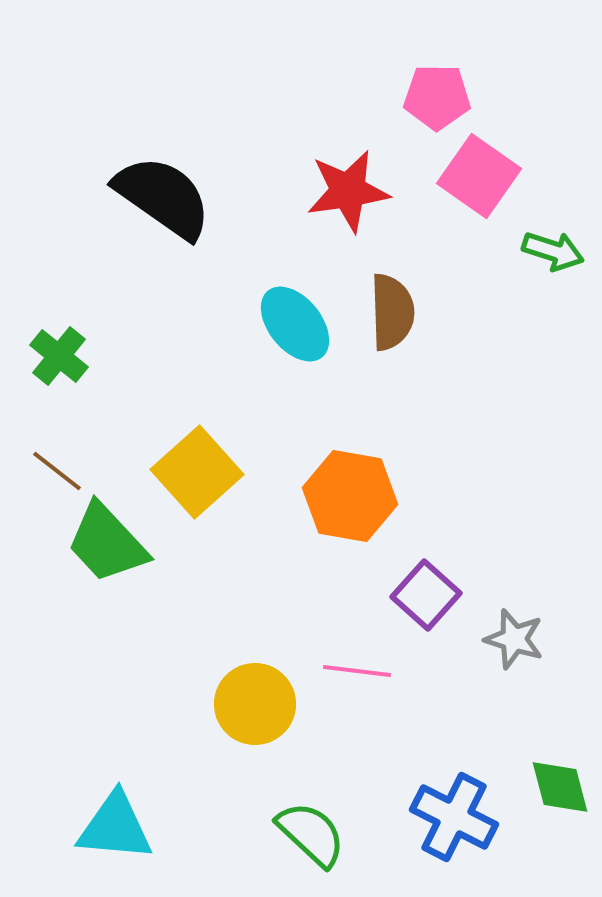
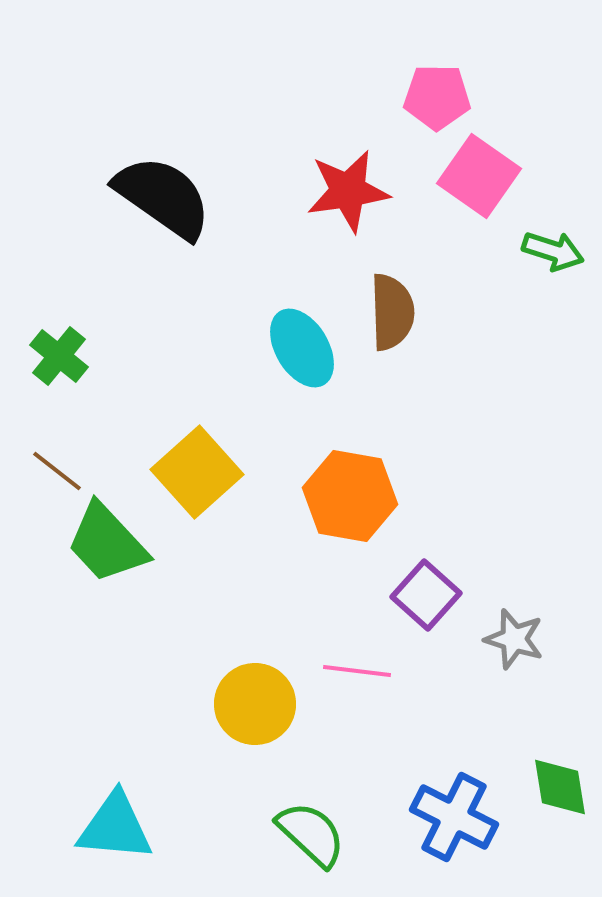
cyan ellipse: moved 7 px right, 24 px down; rotated 8 degrees clockwise
green diamond: rotated 6 degrees clockwise
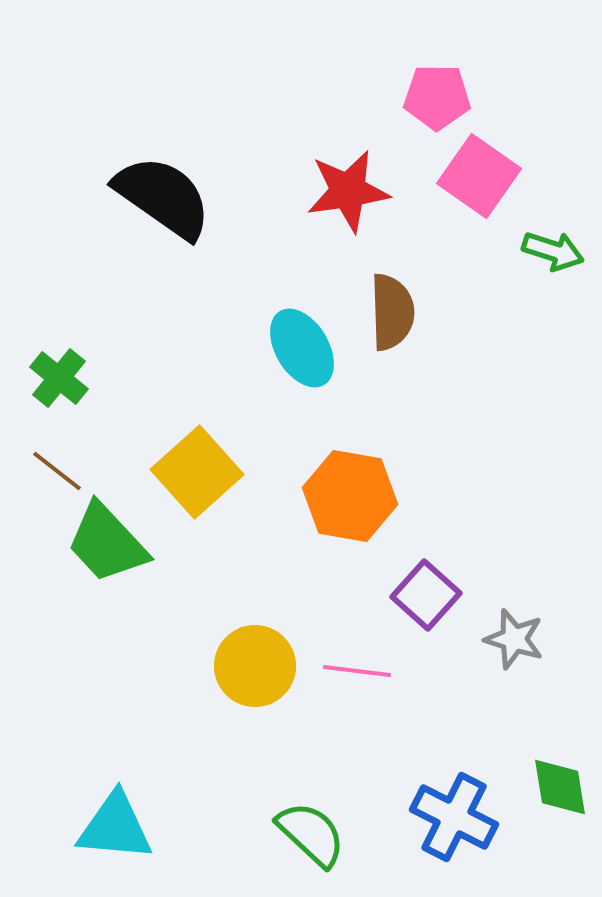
green cross: moved 22 px down
yellow circle: moved 38 px up
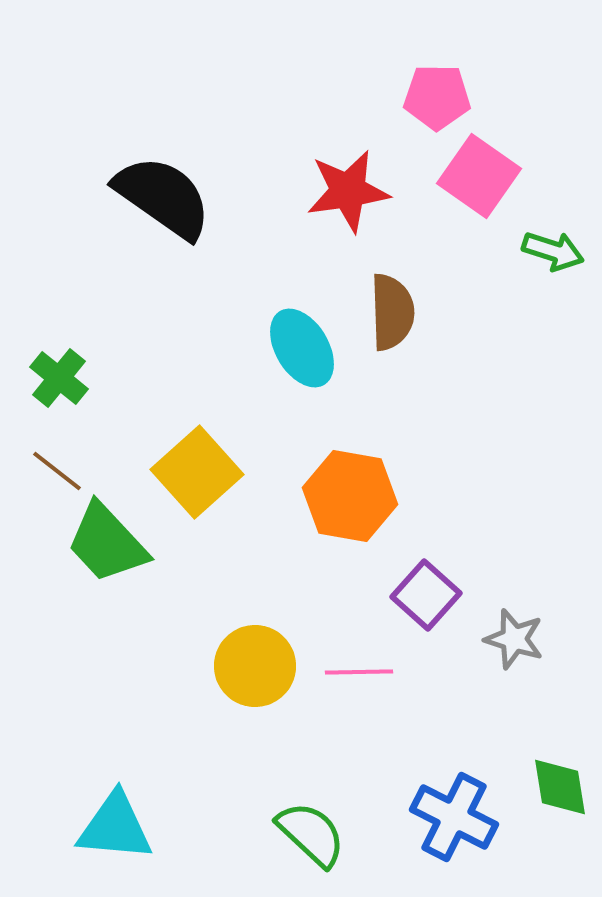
pink line: moved 2 px right, 1 px down; rotated 8 degrees counterclockwise
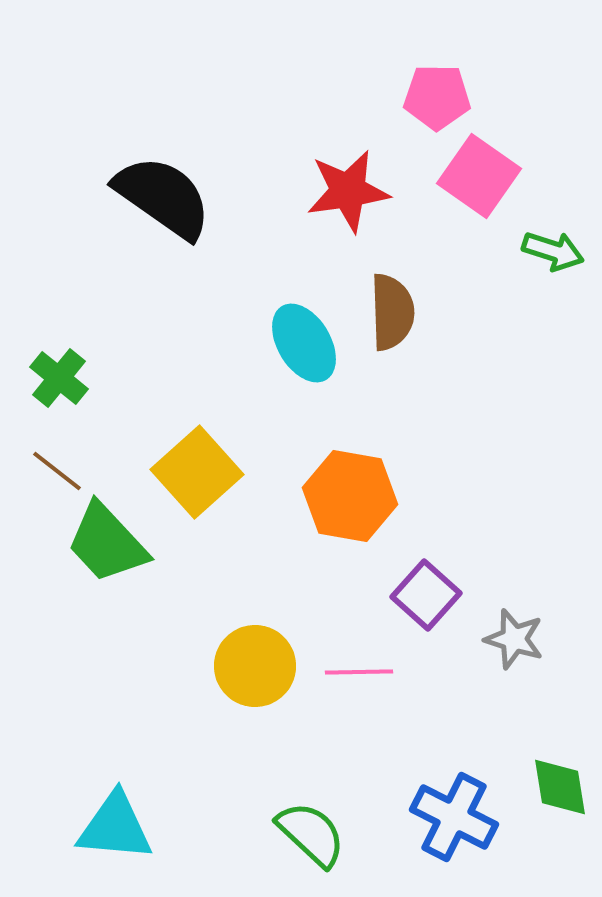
cyan ellipse: moved 2 px right, 5 px up
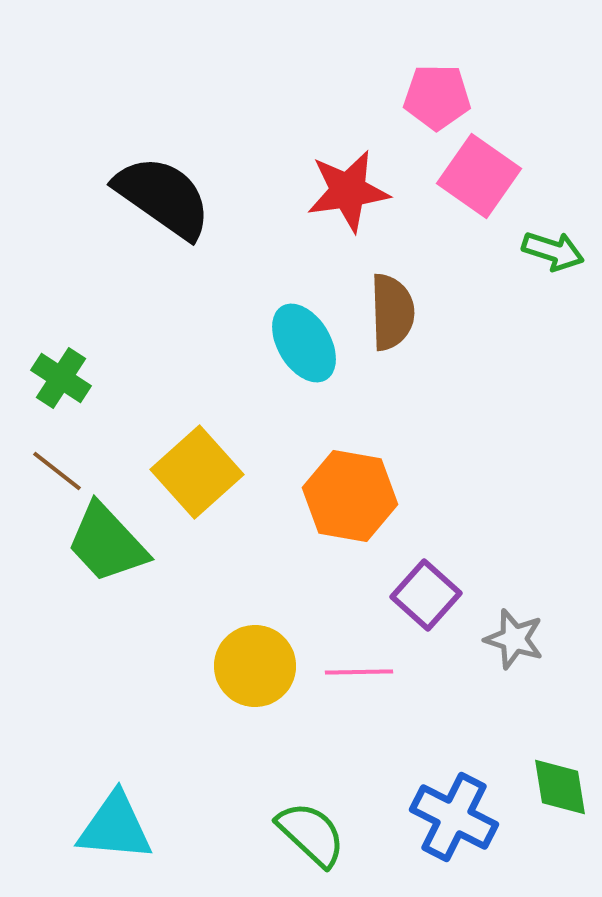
green cross: moved 2 px right; rotated 6 degrees counterclockwise
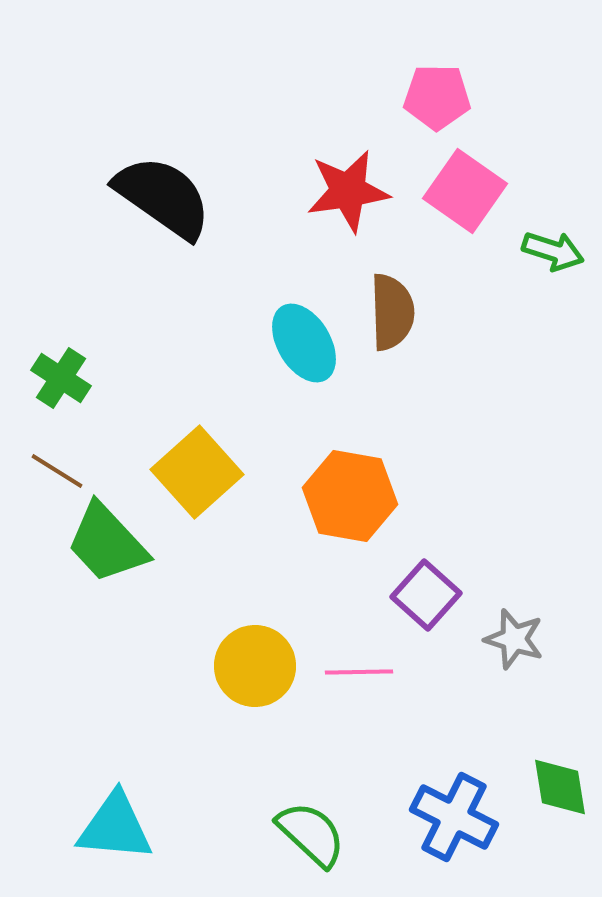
pink square: moved 14 px left, 15 px down
brown line: rotated 6 degrees counterclockwise
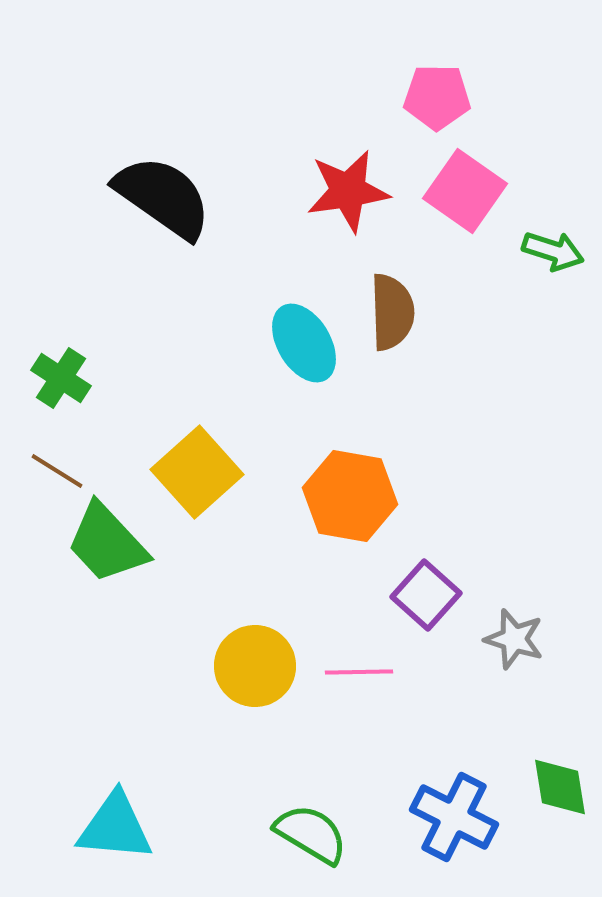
green semicircle: rotated 12 degrees counterclockwise
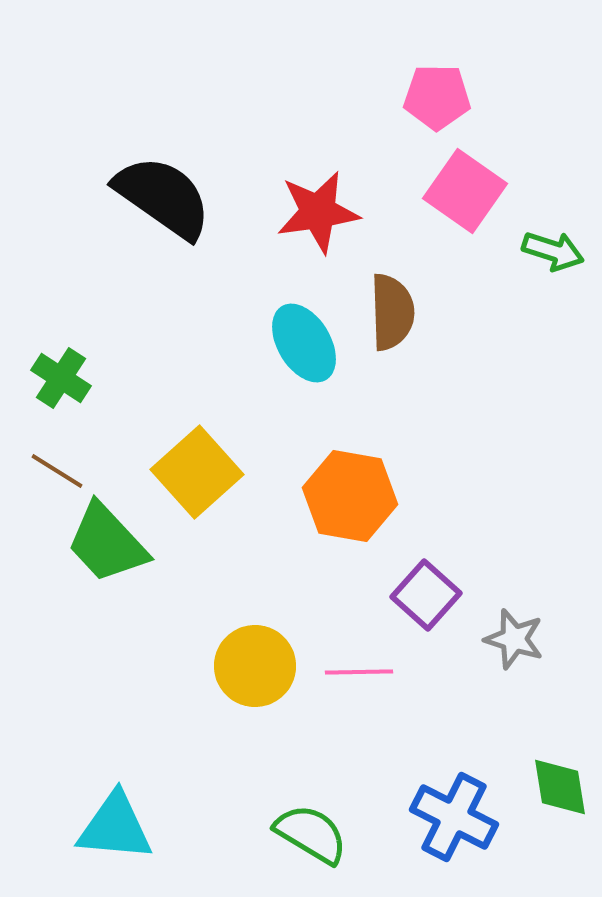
red star: moved 30 px left, 21 px down
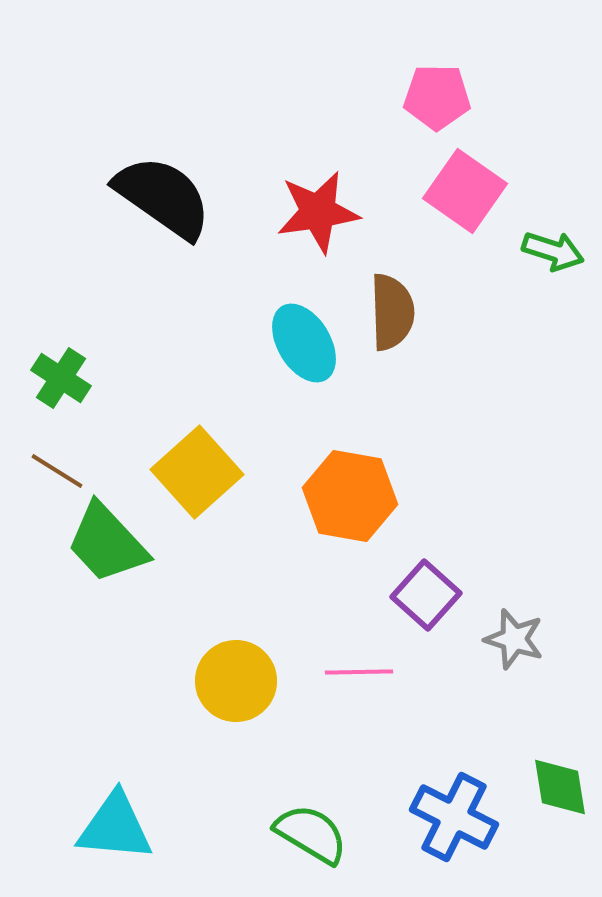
yellow circle: moved 19 px left, 15 px down
